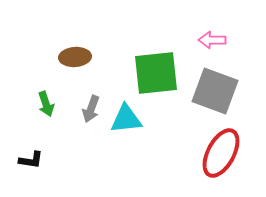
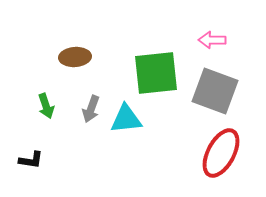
green arrow: moved 2 px down
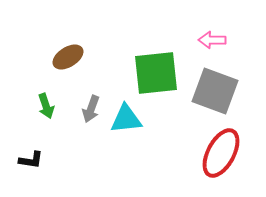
brown ellipse: moved 7 px left; rotated 28 degrees counterclockwise
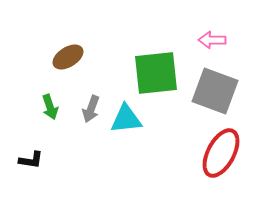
green arrow: moved 4 px right, 1 px down
